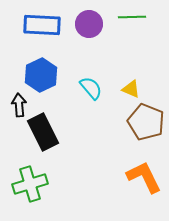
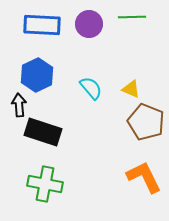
blue hexagon: moved 4 px left
black rectangle: rotated 45 degrees counterclockwise
green cross: moved 15 px right; rotated 28 degrees clockwise
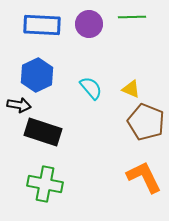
black arrow: rotated 105 degrees clockwise
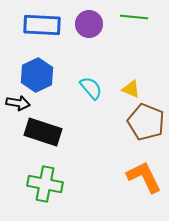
green line: moved 2 px right; rotated 8 degrees clockwise
black arrow: moved 1 px left, 2 px up
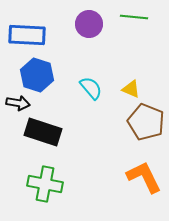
blue rectangle: moved 15 px left, 10 px down
blue hexagon: rotated 16 degrees counterclockwise
